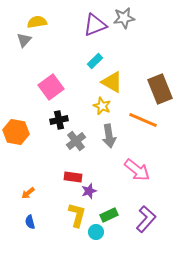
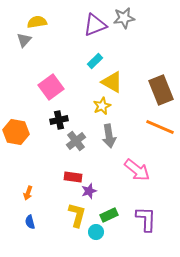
brown rectangle: moved 1 px right, 1 px down
yellow star: rotated 24 degrees clockwise
orange line: moved 17 px right, 7 px down
orange arrow: rotated 32 degrees counterclockwise
purple L-shape: rotated 40 degrees counterclockwise
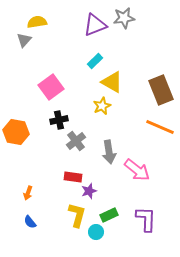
gray arrow: moved 16 px down
blue semicircle: rotated 24 degrees counterclockwise
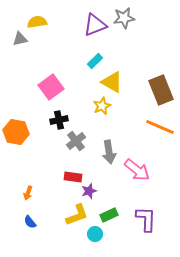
gray triangle: moved 4 px left, 1 px up; rotated 35 degrees clockwise
yellow L-shape: rotated 55 degrees clockwise
cyan circle: moved 1 px left, 2 px down
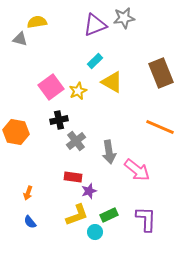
gray triangle: rotated 28 degrees clockwise
brown rectangle: moved 17 px up
yellow star: moved 24 px left, 15 px up
cyan circle: moved 2 px up
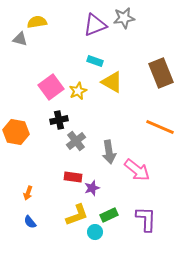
cyan rectangle: rotated 63 degrees clockwise
purple star: moved 3 px right, 3 px up
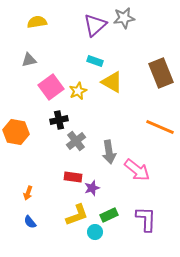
purple triangle: rotated 20 degrees counterclockwise
gray triangle: moved 9 px right, 21 px down; rotated 28 degrees counterclockwise
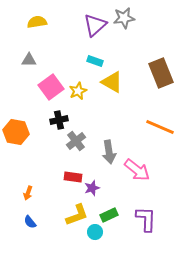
gray triangle: rotated 14 degrees clockwise
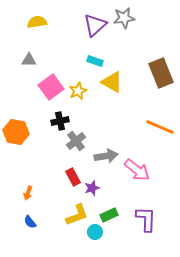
black cross: moved 1 px right, 1 px down
gray arrow: moved 3 px left, 4 px down; rotated 90 degrees counterclockwise
red rectangle: rotated 54 degrees clockwise
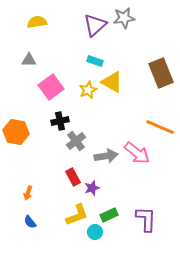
yellow star: moved 10 px right, 1 px up
pink arrow: moved 17 px up
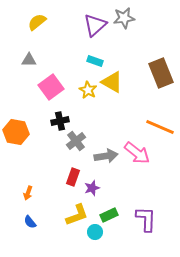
yellow semicircle: rotated 30 degrees counterclockwise
yellow star: rotated 18 degrees counterclockwise
red rectangle: rotated 48 degrees clockwise
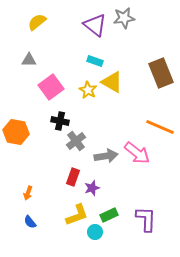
purple triangle: rotated 40 degrees counterclockwise
black cross: rotated 24 degrees clockwise
